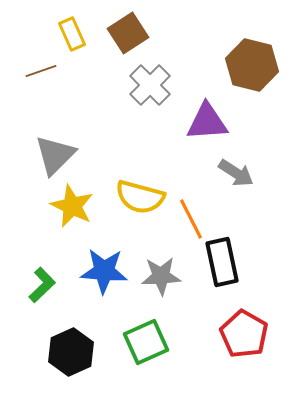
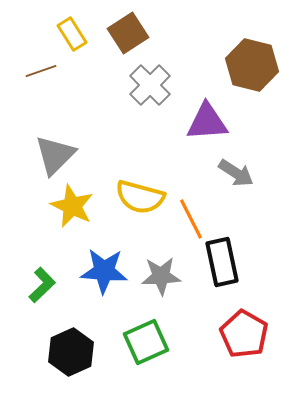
yellow rectangle: rotated 8 degrees counterclockwise
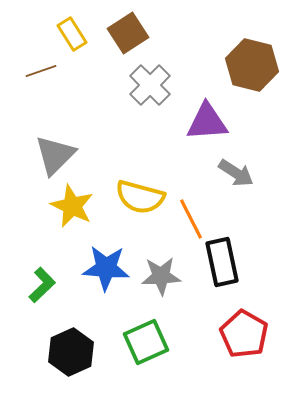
blue star: moved 2 px right, 3 px up
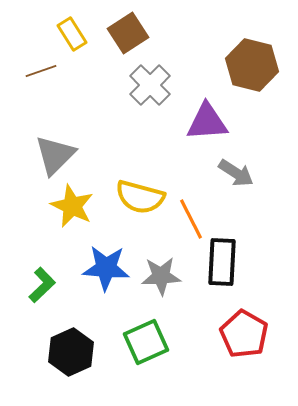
black rectangle: rotated 15 degrees clockwise
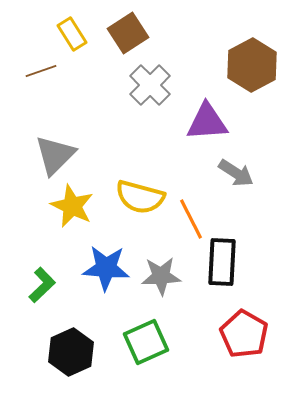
brown hexagon: rotated 18 degrees clockwise
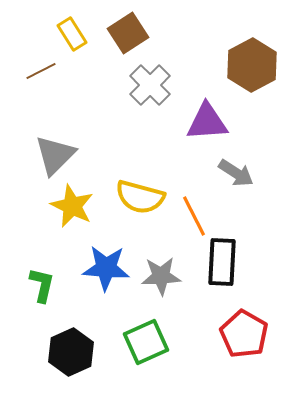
brown line: rotated 8 degrees counterclockwise
orange line: moved 3 px right, 3 px up
green L-shape: rotated 33 degrees counterclockwise
